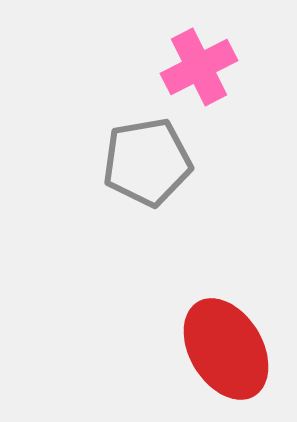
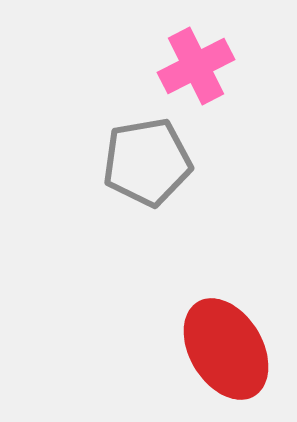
pink cross: moved 3 px left, 1 px up
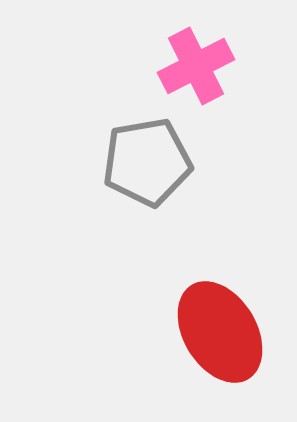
red ellipse: moved 6 px left, 17 px up
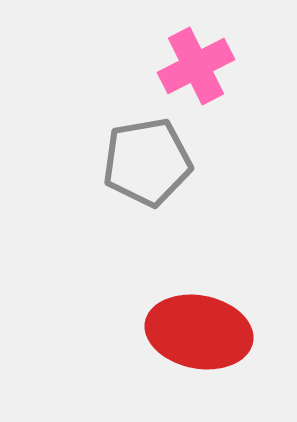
red ellipse: moved 21 px left; rotated 48 degrees counterclockwise
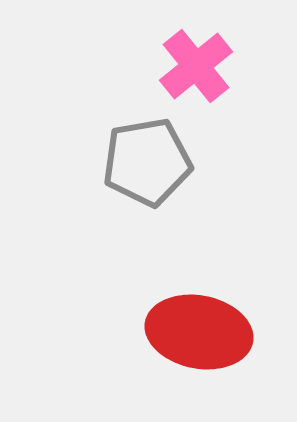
pink cross: rotated 12 degrees counterclockwise
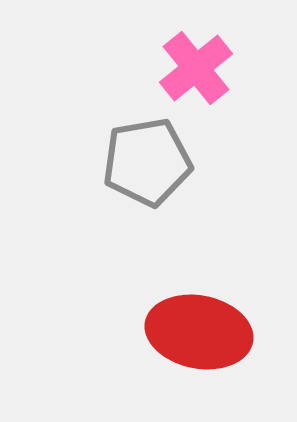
pink cross: moved 2 px down
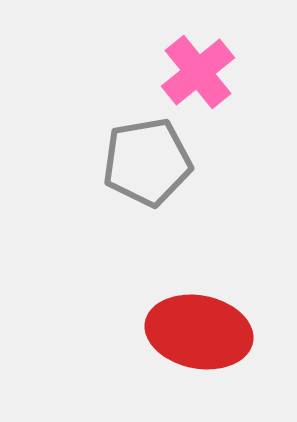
pink cross: moved 2 px right, 4 px down
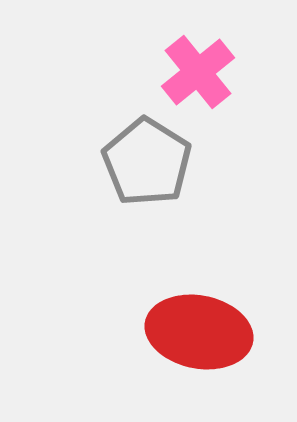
gray pentagon: rotated 30 degrees counterclockwise
